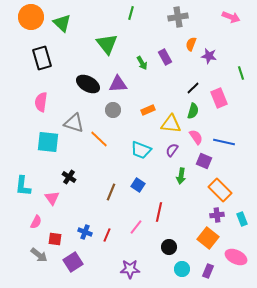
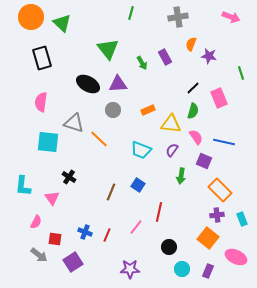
green triangle at (107, 44): moved 1 px right, 5 px down
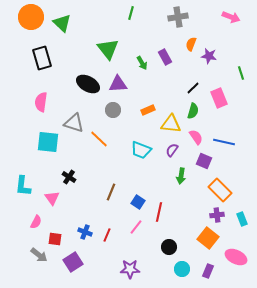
blue square at (138, 185): moved 17 px down
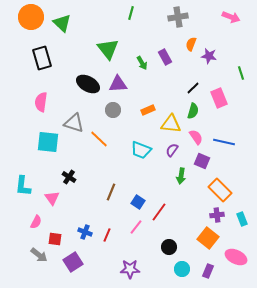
purple square at (204, 161): moved 2 px left
red line at (159, 212): rotated 24 degrees clockwise
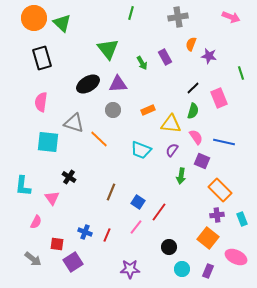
orange circle at (31, 17): moved 3 px right, 1 px down
black ellipse at (88, 84): rotated 60 degrees counterclockwise
red square at (55, 239): moved 2 px right, 5 px down
gray arrow at (39, 255): moved 6 px left, 4 px down
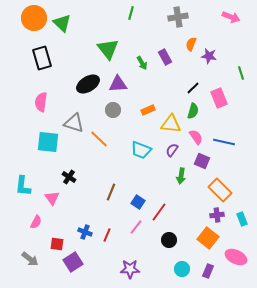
black circle at (169, 247): moved 7 px up
gray arrow at (33, 259): moved 3 px left
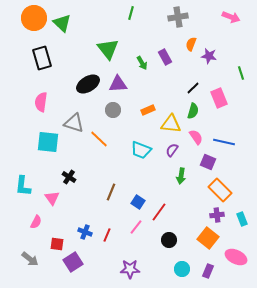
purple square at (202, 161): moved 6 px right, 1 px down
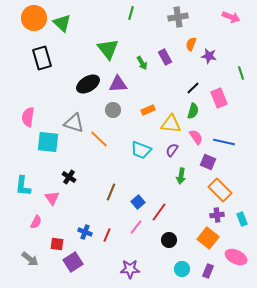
pink semicircle at (41, 102): moved 13 px left, 15 px down
blue square at (138, 202): rotated 16 degrees clockwise
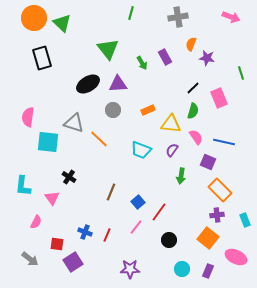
purple star at (209, 56): moved 2 px left, 2 px down
cyan rectangle at (242, 219): moved 3 px right, 1 px down
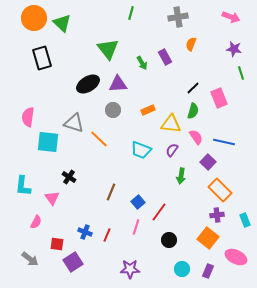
purple star at (207, 58): moved 27 px right, 9 px up
purple square at (208, 162): rotated 21 degrees clockwise
pink line at (136, 227): rotated 21 degrees counterclockwise
